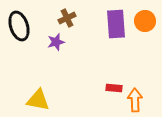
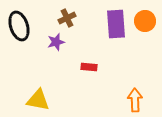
red rectangle: moved 25 px left, 21 px up
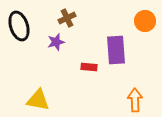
purple rectangle: moved 26 px down
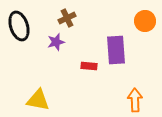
red rectangle: moved 1 px up
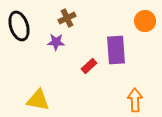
purple star: rotated 18 degrees clockwise
red rectangle: rotated 49 degrees counterclockwise
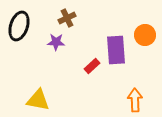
orange circle: moved 14 px down
black ellipse: rotated 36 degrees clockwise
red rectangle: moved 3 px right
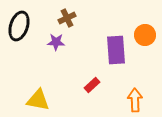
red rectangle: moved 19 px down
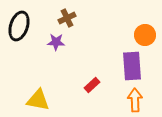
purple rectangle: moved 16 px right, 16 px down
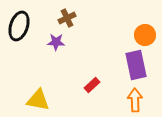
purple rectangle: moved 4 px right, 1 px up; rotated 8 degrees counterclockwise
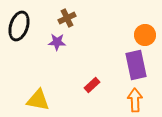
purple star: moved 1 px right
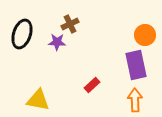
brown cross: moved 3 px right, 6 px down
black ellipse: moved 3 px right, 8 px down
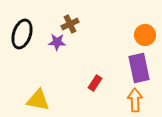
purple rectangle: moved 3 px right, 3 px down
red rectangle: moved 3 px right, 2 px up; rotated 14 degrees counterclockwise
